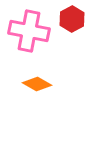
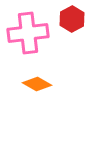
pink cross: moved 1 px left, 2 px down; rotated 18 degrees counterclockwise
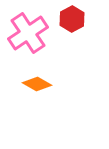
pink cross: rotated 27 degrees counterclockwise
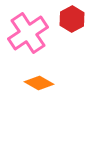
orange diamond: moved 2 px right, 1 px up
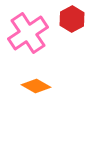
orange diamond: moved 3 px left, 3 px down
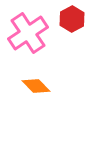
orange diamond: rotated 16 degrees clockwise
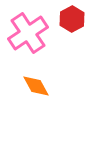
orange diamond: rotated 16 degrees clockwise
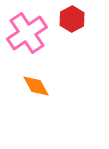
pink cross: moved 1 px left
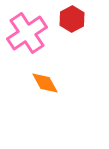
orange diamond: moved 9 px right, 3 px up
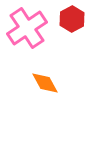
pink cross: moved 5 px up
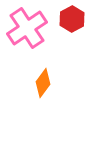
orange diamond: moved 2 px left; rotated 64 degrees clockwise
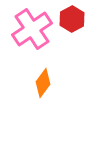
pink cross: moved 5 px right, 1 px down
